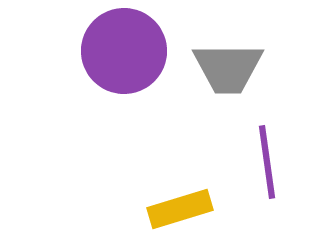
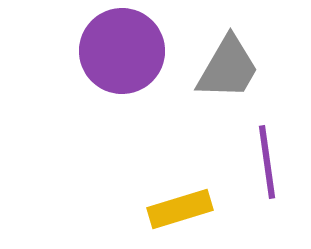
purple circle: moved 2 px left
gray trapezoid: rotated 60 degrees counterclockwise
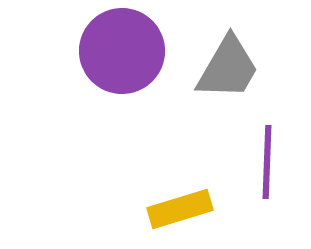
purple line: rotated 10 degrees clockwise
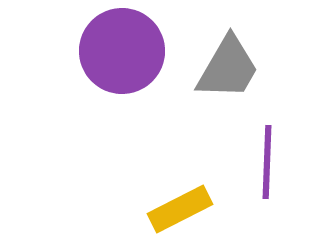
yellow rectangle: rotated 10 degrees counterclockwise
